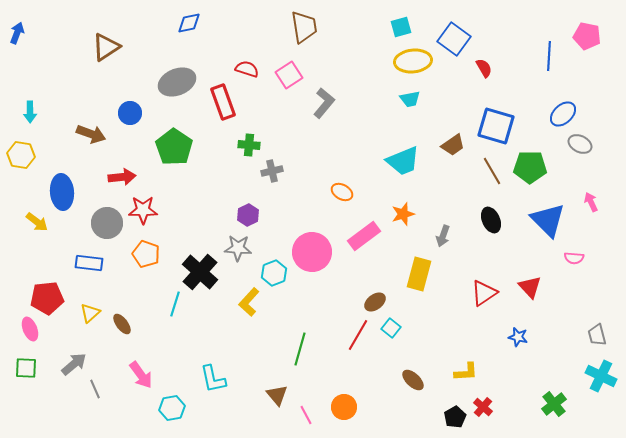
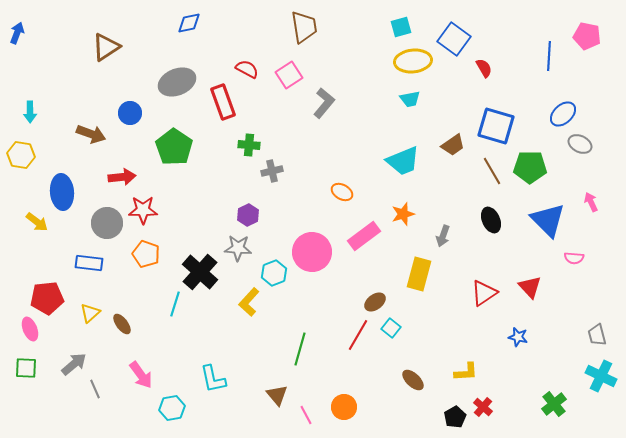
red semicircle at (247, 69): rotated 10 degrees clockwise
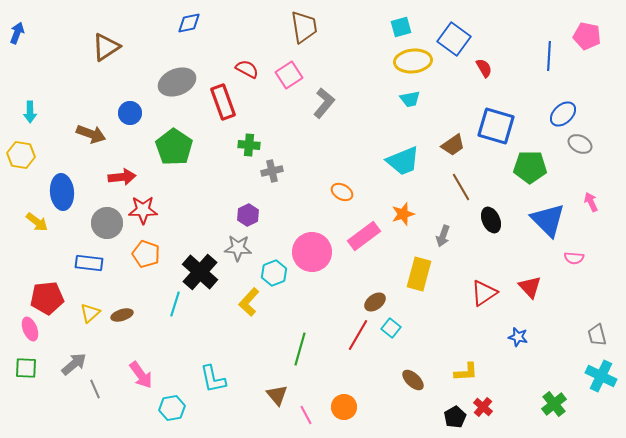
brown line at (492, 171): moved 31 px left, 16 px down
brown ellipse at (122, 324): moved 9 px up; rotated 70 degrees counterclockwise
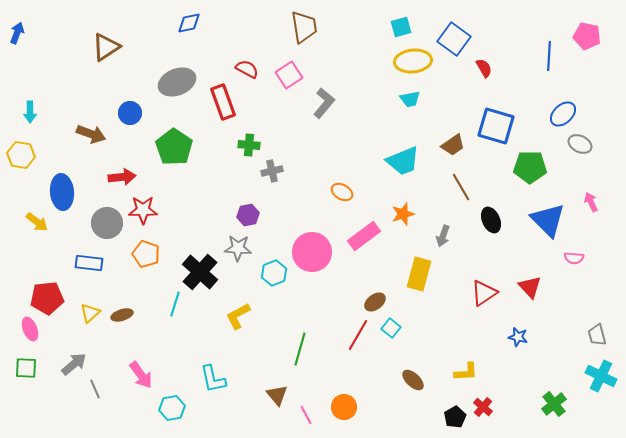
purple hexagon at (248, 215): rotated 15 degrees clockwise
yellow L-shape at (249, 302): moved 11 px left, 14 px down; rotated 20 degrees clockwise
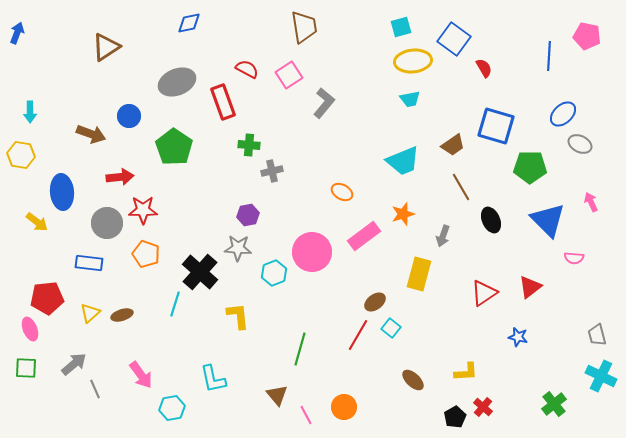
blue circle at (130, 113): moved 1 px left, 3 px down
red arrow at (122, 177): moved 2 px left
red triangle at (530, 287): rotated 35 degrees clockwise
yellow L-shape at (238, 316): rotated 112 degrees clockwise
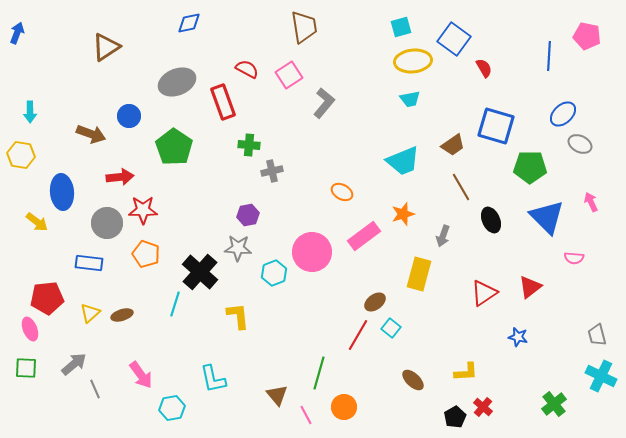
blue triangle at (548, 220): moved 1 px left, 3 px up
green line at (300, 349): moved 19 px right, 24 px down
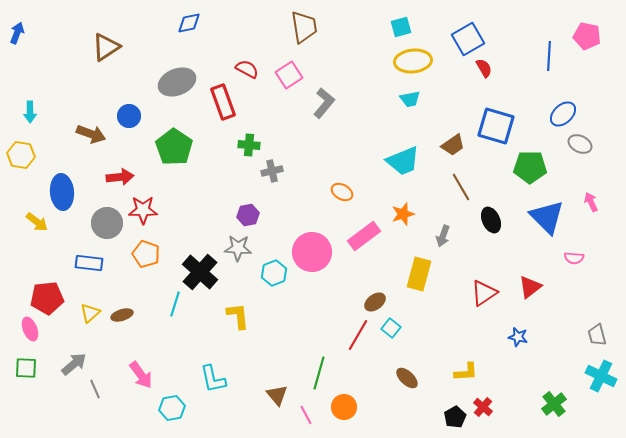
blue square at (454, 39): moved 14 px right; rotated 24 degrees clockwise
brown ellipse at (413, 380): moved 6 px left, 2 px up
